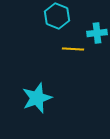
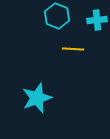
cyan cross: moved 13 px up
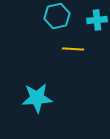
cyan hexagon: rotated 25 degrees clockwise
cyan star: rotated 16 degrees clockwise
